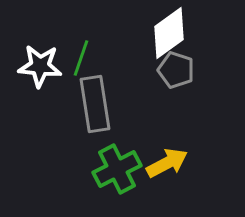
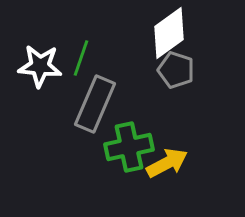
gray rectangle: rotated 32 degrees clockwise
green cross: moved 12 px right, 22 px up; rotated 15 degrees clockwise
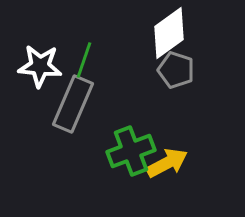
green line: moved 3 px right, 2 px down
gray rectangle: moved 22 px left
green cross: moved 2 px right, 4 px down; rotated 9 degrees counterclockwise
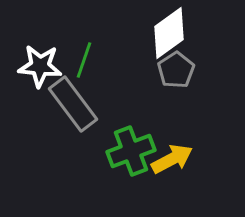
gray pentagon: rotated 21 degrees clockwise
gray rectangle: rotated 60 degrees counterclockwise
yellow arrow: moved 5 px right, 4 px up
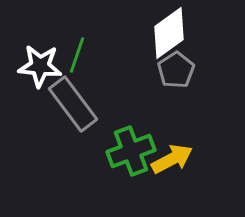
green line: moved 7 px left, 5 px up
